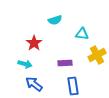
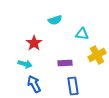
blue arrow: rotated 24 degrees clockwise
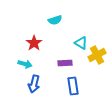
cyan triangle: moved 1 px left, 9 px down; rotated 24 degrees clockwise
blue arrow: rotated 138 degrees counterclockwise
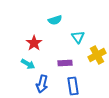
cyan triangle: moved 3 px left, 6 px up; rotated 24 degrees clockwise
cyan arrow: moved 3 px right; rotated 16 degrees clockwise
blue arrow: moved 8 px right
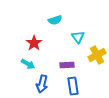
purple rectangle: moved 2 px right, 2 px down
